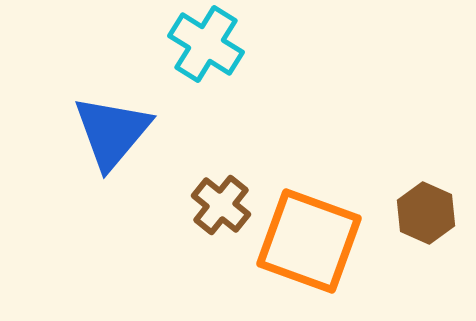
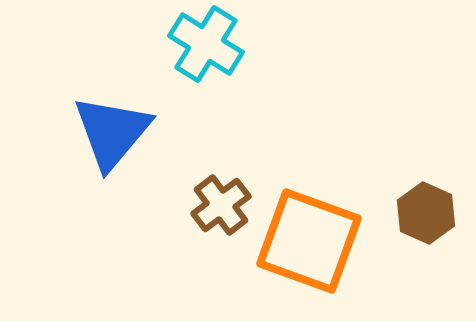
brown cross: rotated 14 degrees clockwise
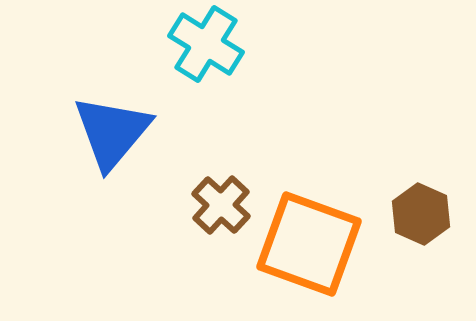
brown cross: rotated 10 degrees counterclockwise
brown hexagon: moved 5 px left, 1 px down
orange square: moved 3 px down
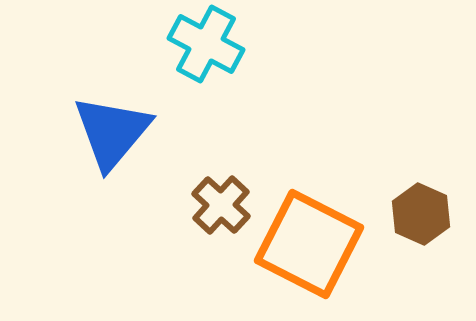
cyan cross: rotated 4 degrees counterclockwise
orange square: rotated 7 degrees clockwise
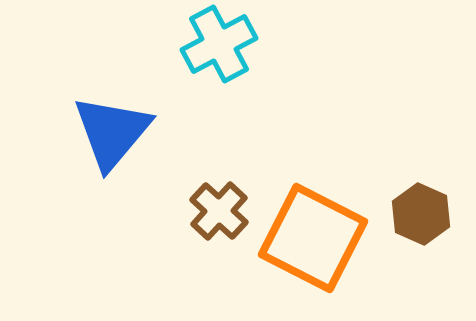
cyan cross: moved 13 px right; rotated 34 degrees clockwise
brown cross: moved 2 px left, 6 px down
orange square: moved 4 px right, 6 px up
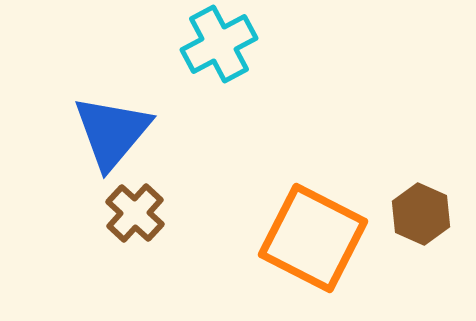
brown cross: moved 84 px left, 2 px down
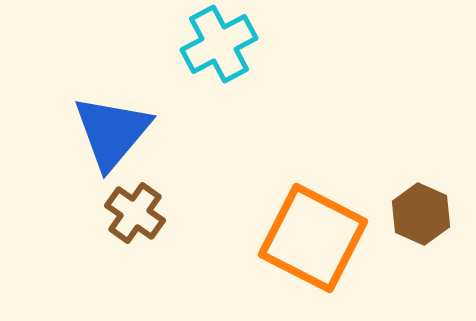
brown cross: rotated 8 degrees counterclockwise
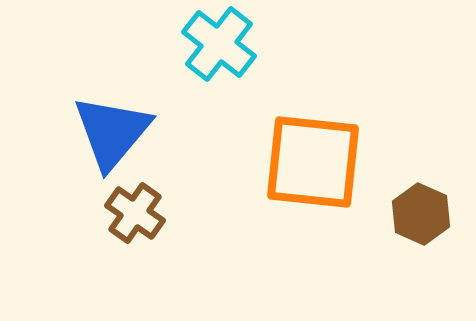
cyan cross: rotated 24 degrees counterclockwise
orange square: moved 76 px up; rotated 21 degrees counterclockwise
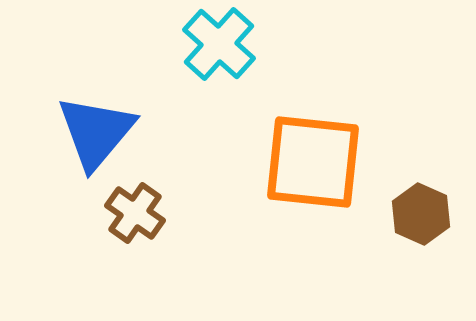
cyan cross: rotated 4 degrees clockwise
blue triangle: moved 16 px left
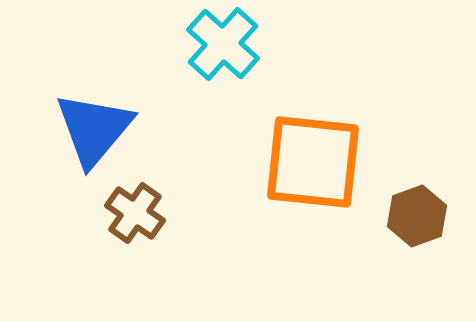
cyan cross: moved 4 px right
blue triangle: moved 2 px left, 3 px up
brown hexagon: moved 4 px left, 2 px down; rotated 16 degrees clockwise
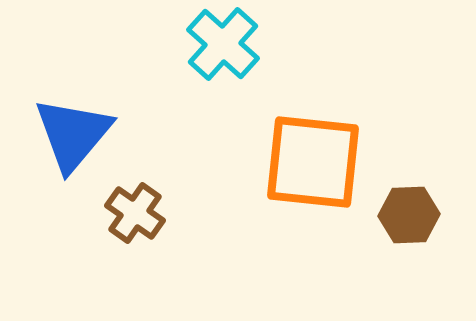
blue triangle: moved 21 px left, 5 px down
brown hexagon: moved 8 px left, 1 px up; rotated 18 degrees clockwise
